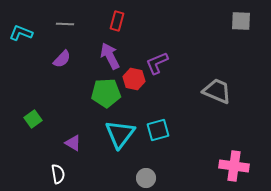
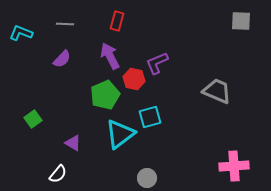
green pentagon: moved 1 px left, 2 px down; rotated 20 degrees counterclockwise
cyan square: moved 8 px left, 13 px up
cyan triangle: rotated 16 degrees clockwise
pink cross: rotated 12 degrees counterclockwise
white semicircle: rotated 48 degrees clockwise
gray circle: moved 1 px right
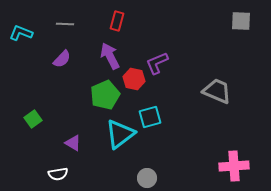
white semicircle: rotated 42 degrees clockwise
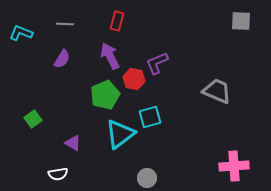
purple semicircle: rotated 12 degrees counterclockwise
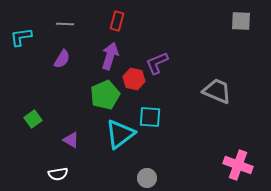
cyan L-shape: moved 4 px down; rotated 30 degrees counterclockwise
purple arrow: rotated 44 degrees clockwise
cyan square: rotated 20 degrees clockwise
purple triangle: moved 2 px left, 3 px up
pink cross: moved 4 px right, 1 px up; rotated 24 degrees clockwise
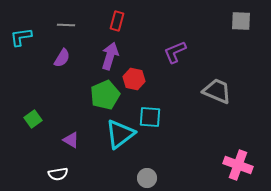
gray line: moved 1 px right, 1 px down
purple semicircle: moved 1 px up
purple L-shape: moved 18 px right, 11 px up
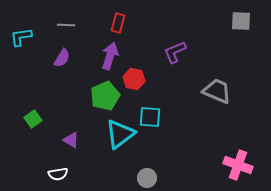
red rectangle: moved 1 px right, 2 px down
green pentagon: moved 1 px down
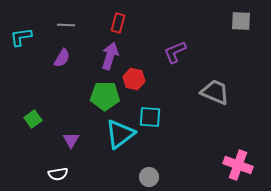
gray trapezoid: moved 2 px left, 1 px down
green pentagon: rotated 24 degrees clockwise
purple triangle: rotated 30 degrees clockwise
gray circle: moved 2 px right, 1 px up
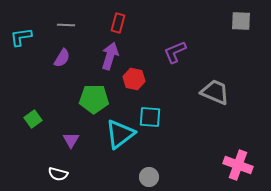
green pentagon: moved 11 px left, 3 px down
white semicircle: rotated 24 degrees clockwise
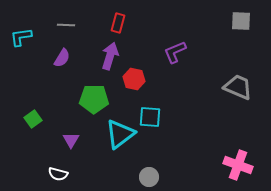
gray trapezoid: moved 23 px right, 5 px up
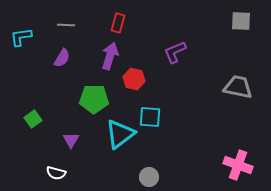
gray trapezoid: rotated 12 degrees counterclockwise
white semicircle: moved 2 px left, 1 px up
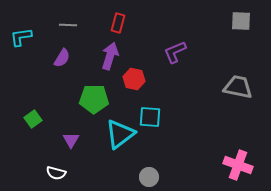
gray line: moved 2 px right
